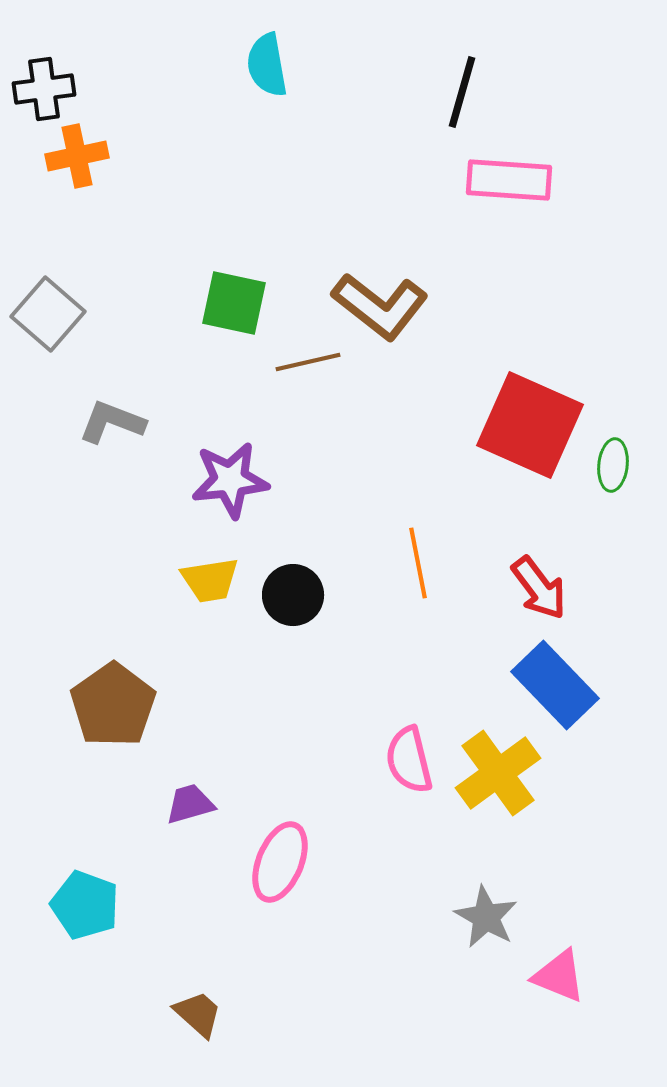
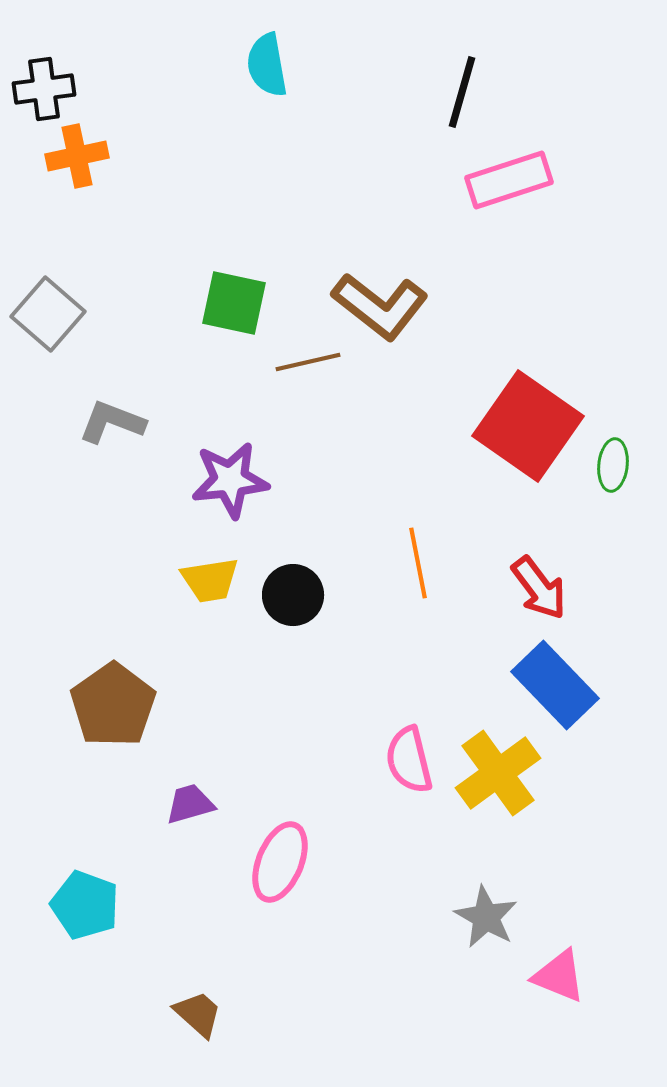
pink rectangle: rotated 22 degrees counterclockwise
red square: moved 2 px left, 1 px down; rotated 11 degrees clockwise
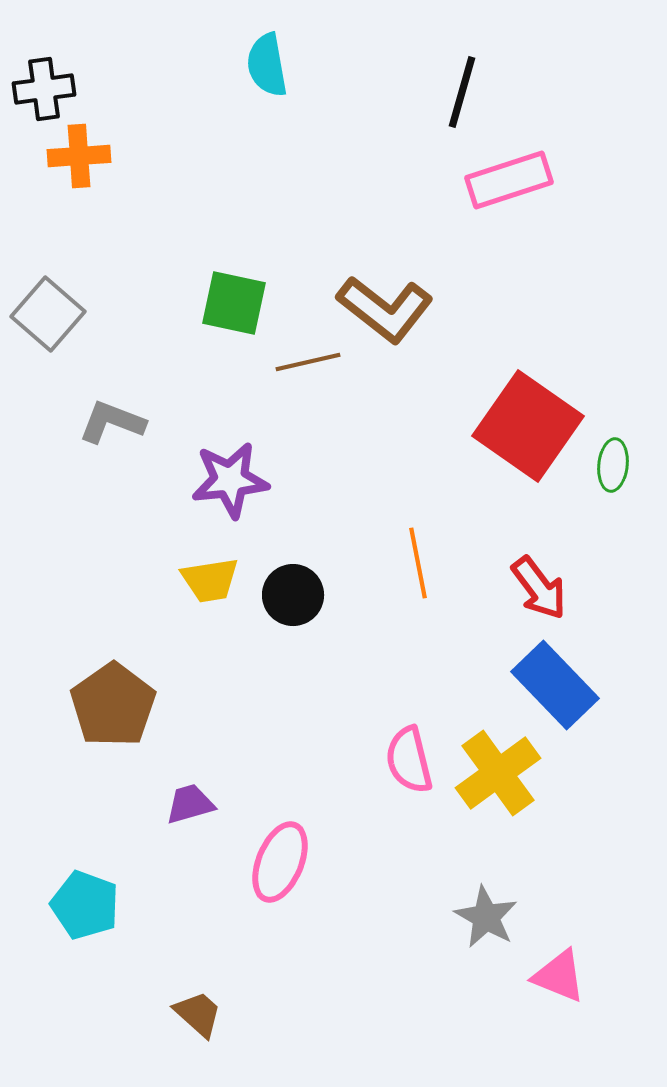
orange cross: moved 2 px right; rotated 8 degrees clockwise
brown L-shape: moved 5 px right, 3 px down
